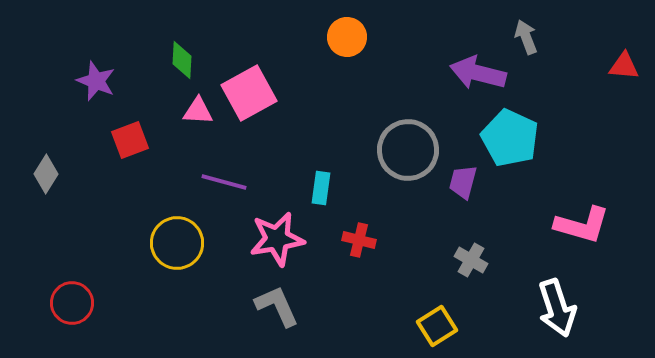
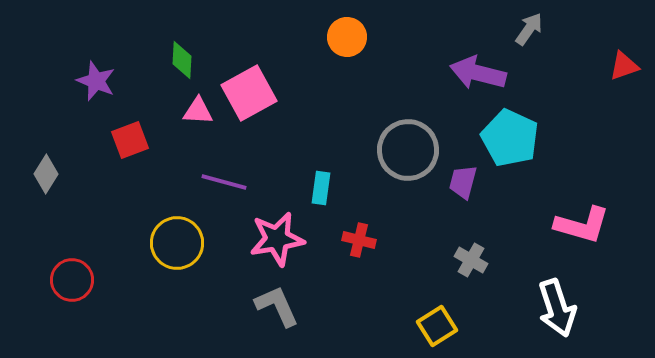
gray arrow: moved 3 px right, 8 px up; rotated 56 degrees clockwise
red triangle: rotated 24 degrees counterclockwise
red circle: moved 23 px up
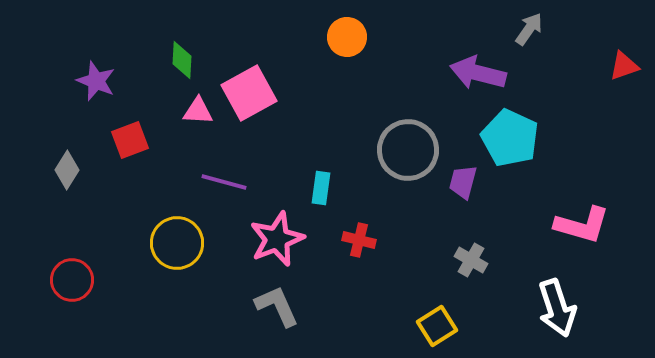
gray diamond: moved 21 px right, 4 px up
pink star: rotated 12 degrees counterclockwise
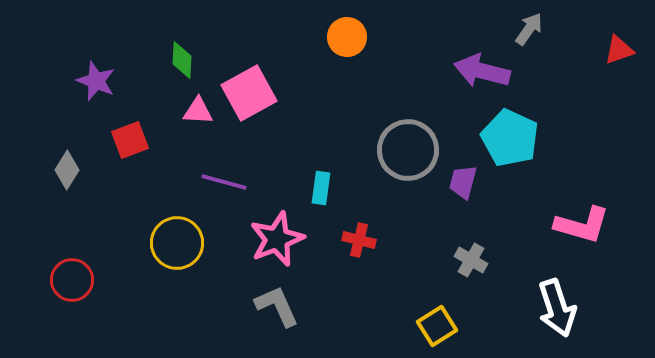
red triangle: moved 5 px left, 16 px up
purple arrow: moved 4 px right, 2 px up
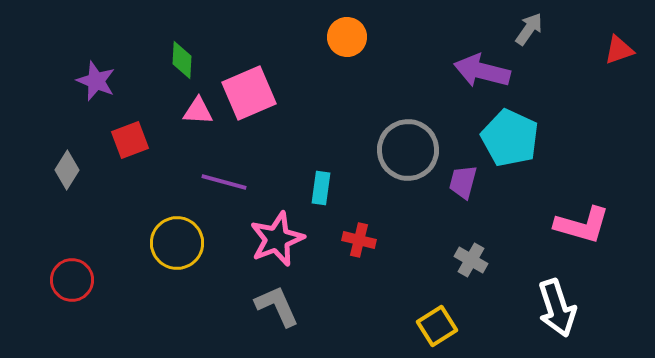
pink square: rotated 6 degrees clockwise
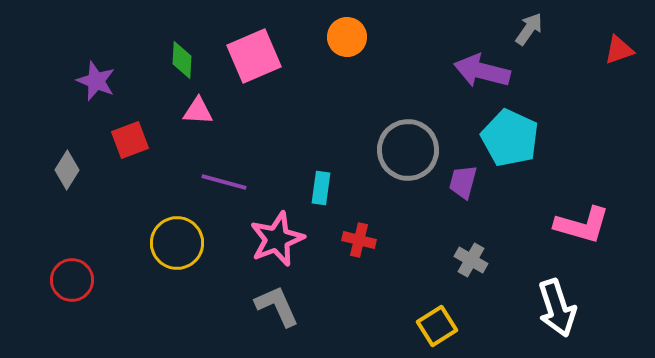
pink square: moved 5 px right, 37 px up
